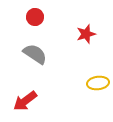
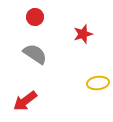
red star: moved 3 px left
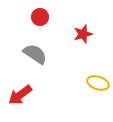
red circle: moved 5 px right
yellow ellipse: rotated 25 degrees clockwise
red arrow: moved 5 px left, 6 px up
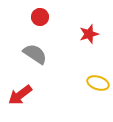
red star: moved 6 px right
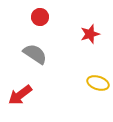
red star: moved 1 px right
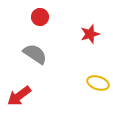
red arrow: moved 1 px left, 1 px down
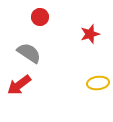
gray semicircle: moved 6 px left, 1 px up
yellow ellipse: rotated 25 degrees counterclockwise
red arrow: moved 11 px up
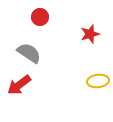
yellow ellipse: moved 2 px up
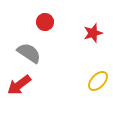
red circle: moved 5 px right, 5 px down
red star: moved 3 px right, 1 px up
yellow ellipse: rotated 40 degrees counterclockwise
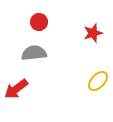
red circle: moved 6 px left
gray semicircle: moved 5 px right; rotated 40 degrees counterclockwise
red arrow: moved 3 px left, 4 px down
